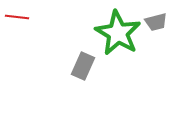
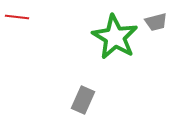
green star: moved 3 px left, 4 px down
gray rectangle: moved 34 px down
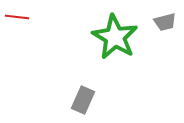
gray trapezoid: moved 9 px right
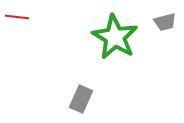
gray rectangle: moved 2 px left, 1 px up
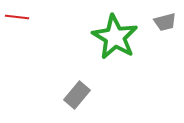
gray rectangle: moved 4 px left, 4 px up; rotated 16 degrees clockwise
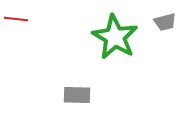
red line: moved 1 px left, 2 px down
gray rectangle: rotated 52 degrees clockwise
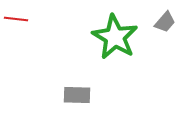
gray trapezoid: rotated 35 degrees counterclockwise
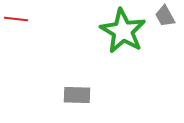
gray trapezoid: moved 6 px up; rotated 110 degrees clockwise
green star: moved 8 px right, 6 px up
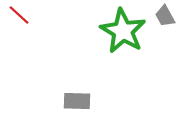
red line: moved 3 px right, 4 px up; rotated 35 degrees clockwise
gray rectangle: moved 6 px down
